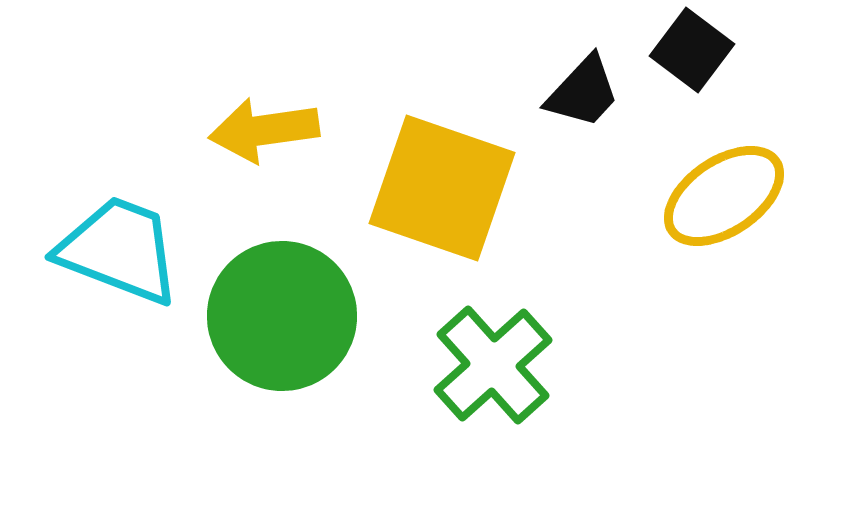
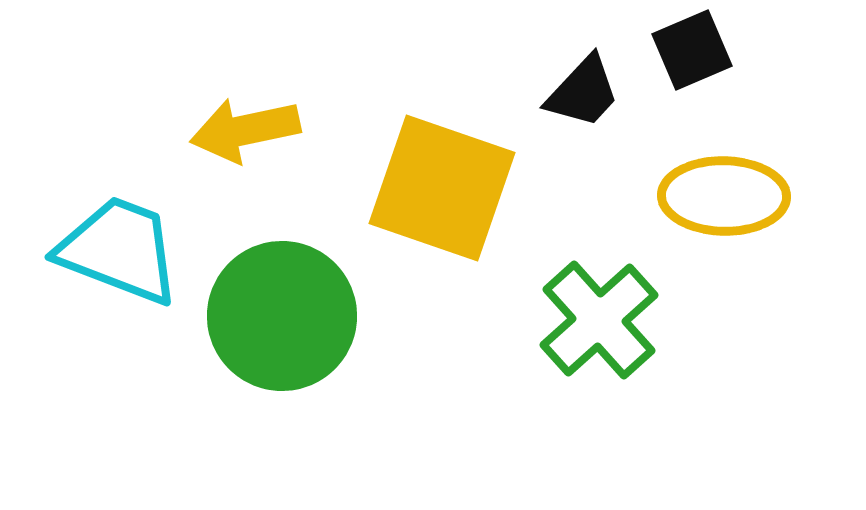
black square: rotated 30 degrees clockwise
yellow arrow: moved 19 px left; rotated 4 degrees counterclockwise
yellow ellipse: rotated 35 degrees clockwise
green cross: moved 106 px right, 45 px up
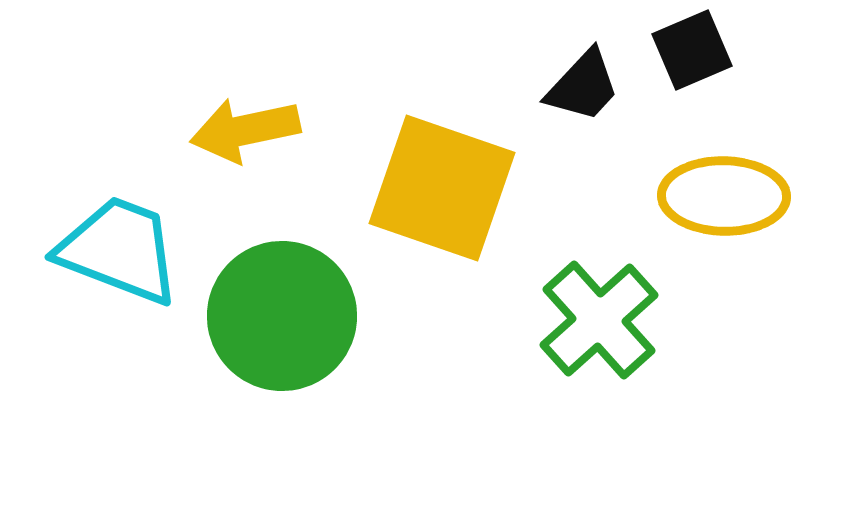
black trapezoid: moved 6 px up
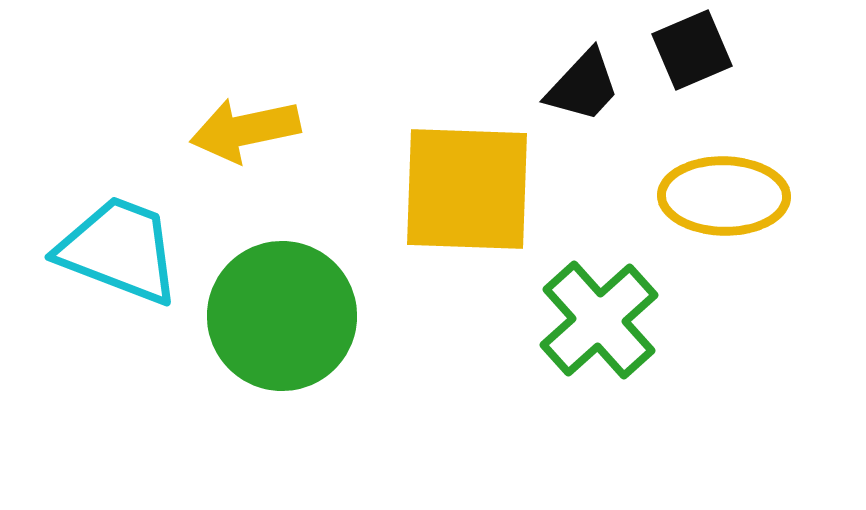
yellow square: moved 25 px right, 1 px down; rotated 17 degrees counterclockwise
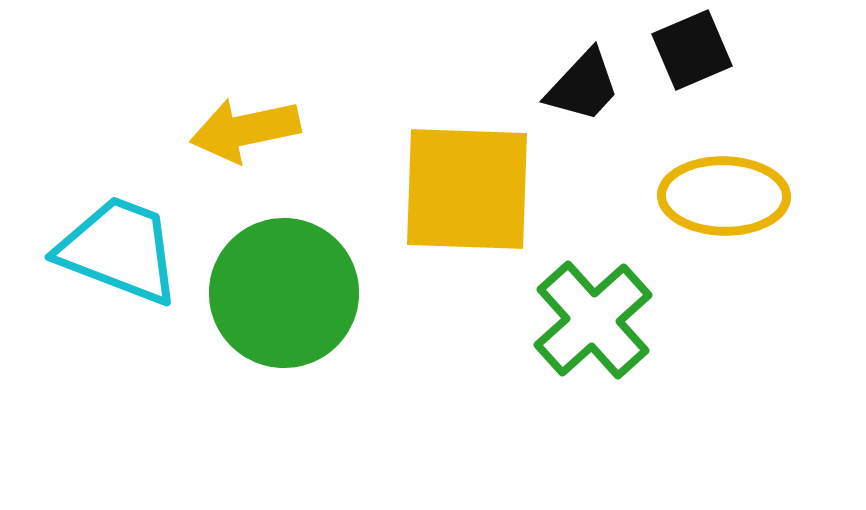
green circle: moved 2 px right, 23 px up
green cross: moved 6 px left
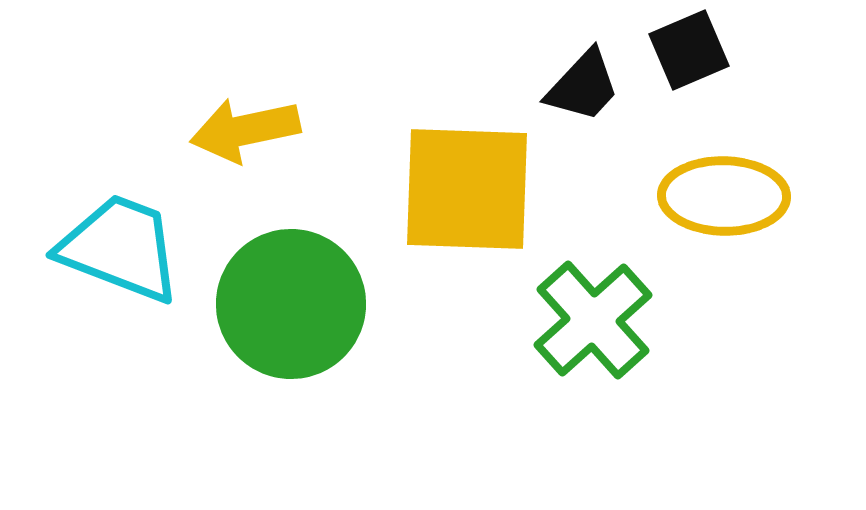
black square: moved 3 px left
cyan trapezoid: moved 1 px right, 2 px up
green circle: moved 7 px right, 11 px down
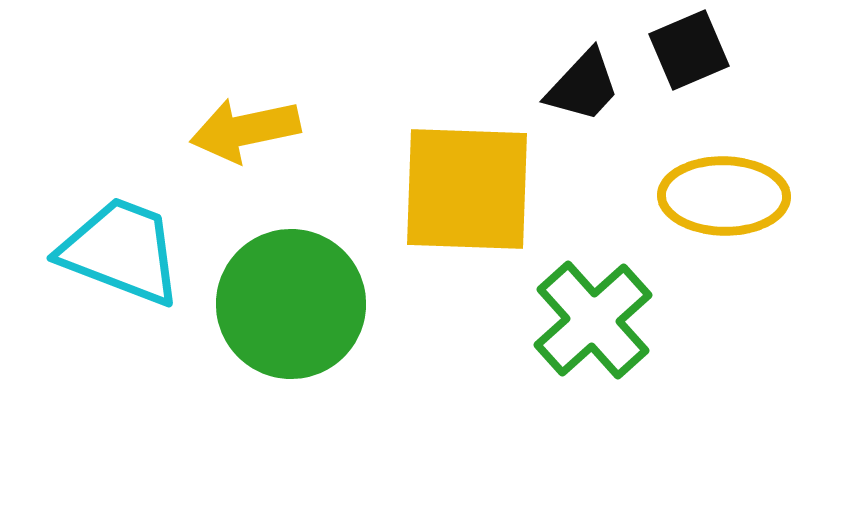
cyan trapezoid: moved 1 px right, 3 px down
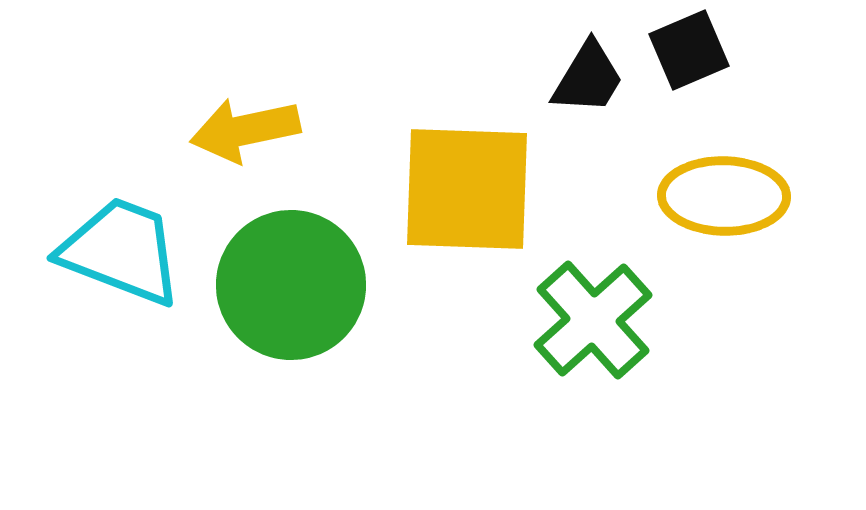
black trapezoid: moved 5 px right, 8 px up; rotated 12 degrees counterclockwise
green circle: moved 19 px up
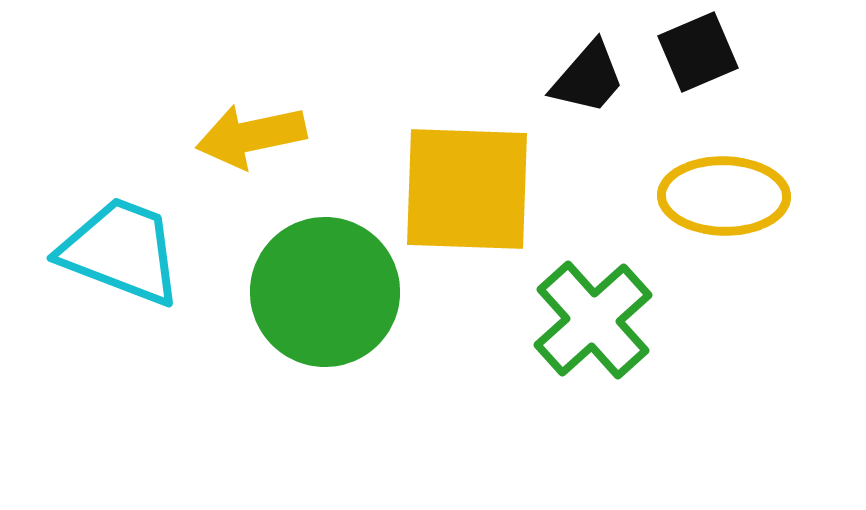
black square: moved 9 px right, 2 px down
black trapezoid: rotated 10 degrees clockwise
yellow arrow: moved 6 px right, 6 px down
green circle: moved 34 px right, 7 px down
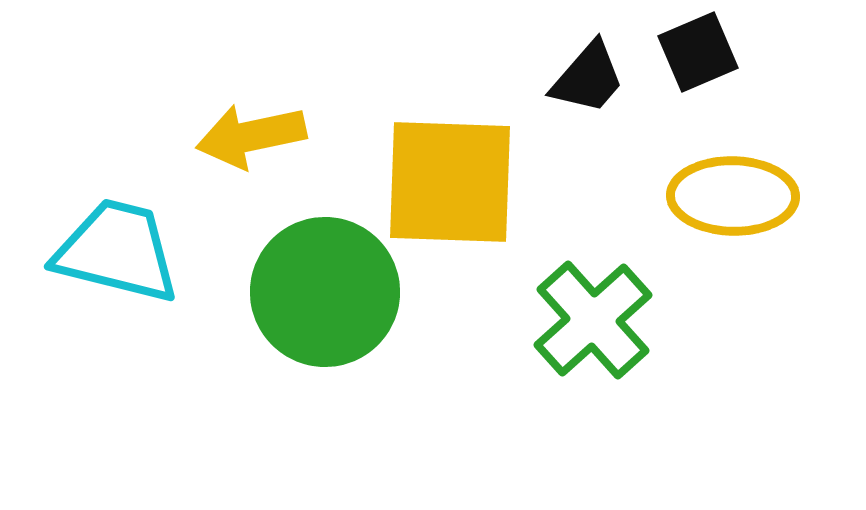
yellow square: moved 17 px left, 7 px up
yellow ellipse: moved 9 px right
cyan trapezoid: moved 4 px left; rotated 7 degrees counterclockwise
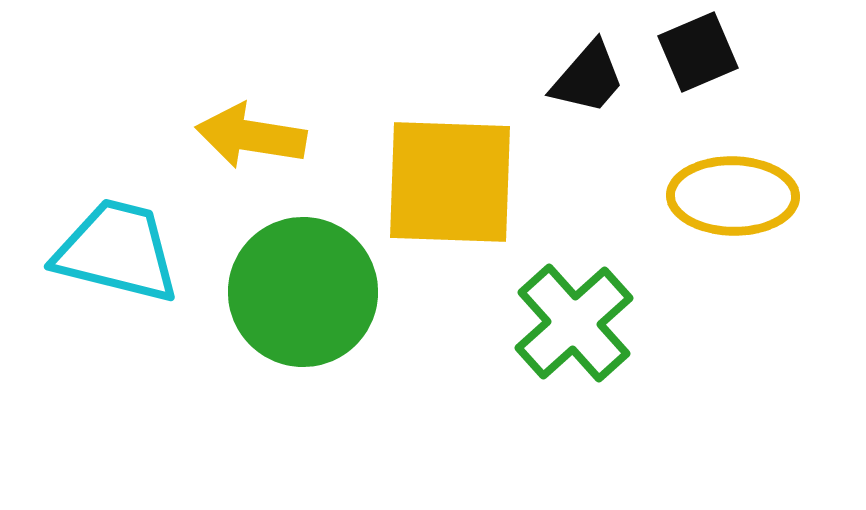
yellow arrow: rotated 21 degrees clockwise
green circle: moved 22 px left
green cross: moved 19 px left, 3 px down
